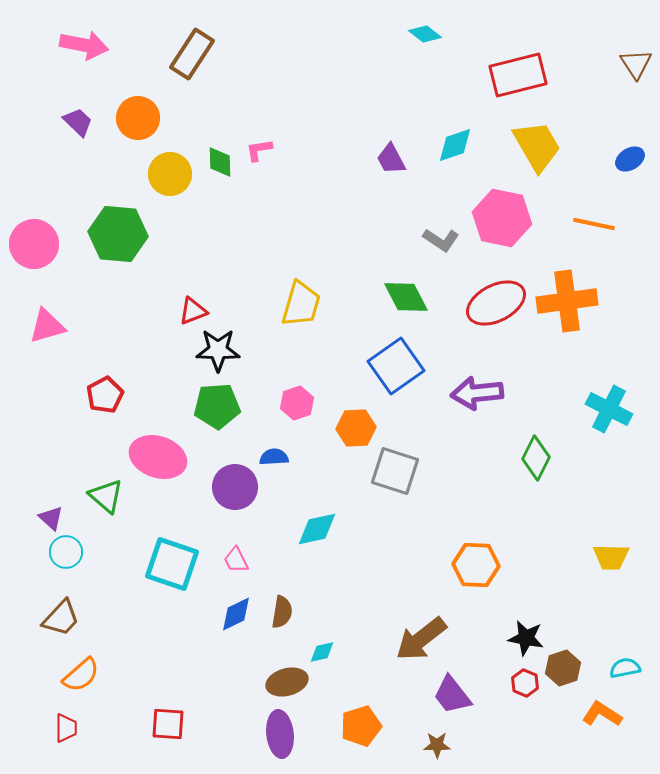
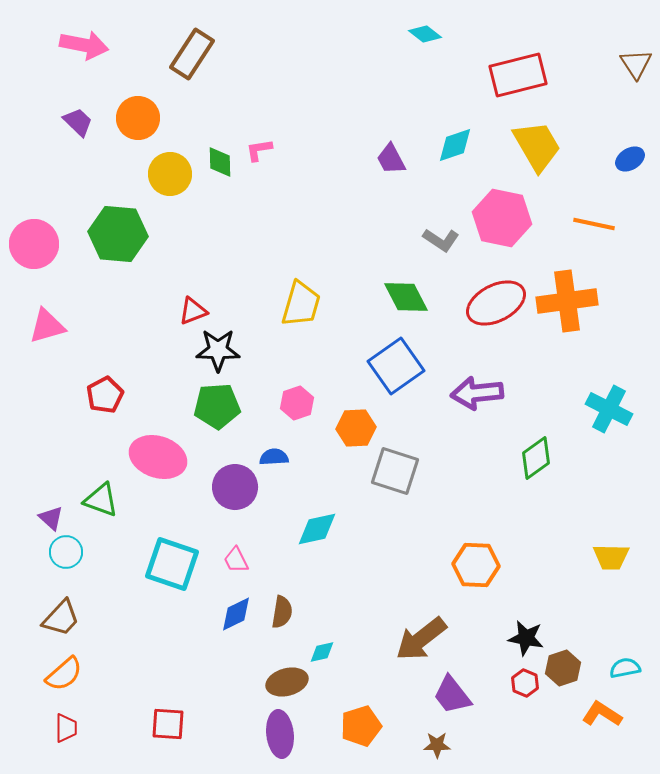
green diamond at (536, 458): rotated 27 degrees clockwise
green triangle at (106, 496): moved 5 px left, 4 px down; rotated 21 degrees counterclockwise
orange semicircle at (81, 675): moved 17 px left, 1 px up
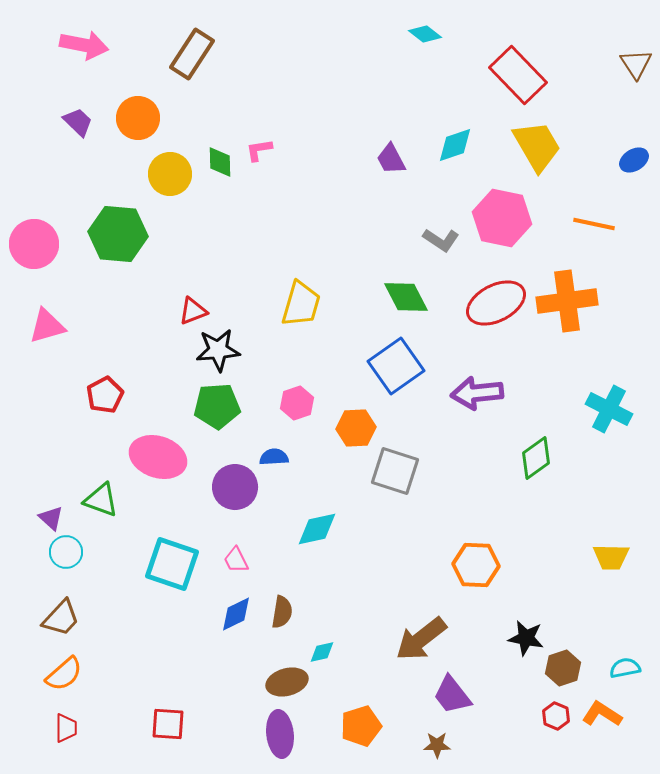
red rectangle at (518, 75): rotated 60 degrees clockwise
blue ellipse at (630, 159): moved 4 px right, 1 px down
black star at (218, 350): rotated 6 degrees counterclockwise
red hexagon at (525, 683): moved 31 px right, 33 px down
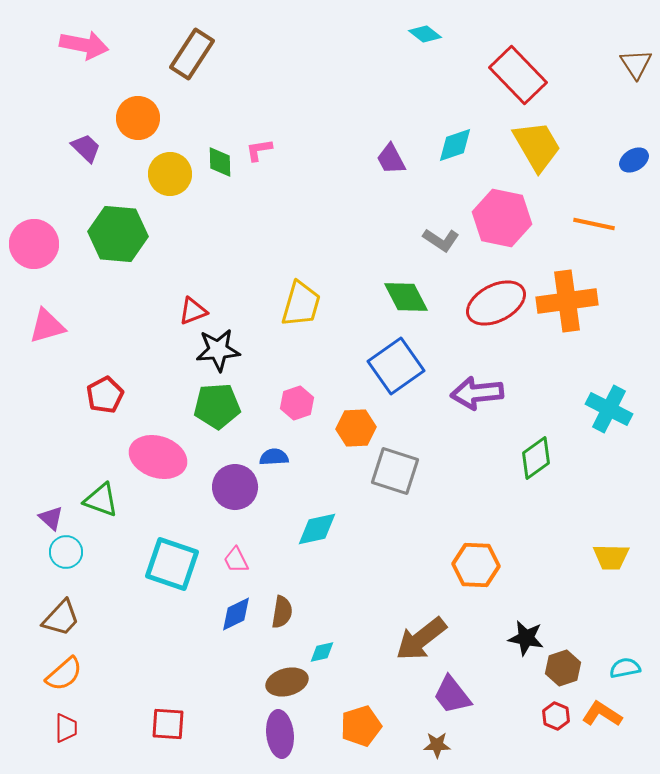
purple trapezoid at (78, 122): moved 8 px right, 26 px down
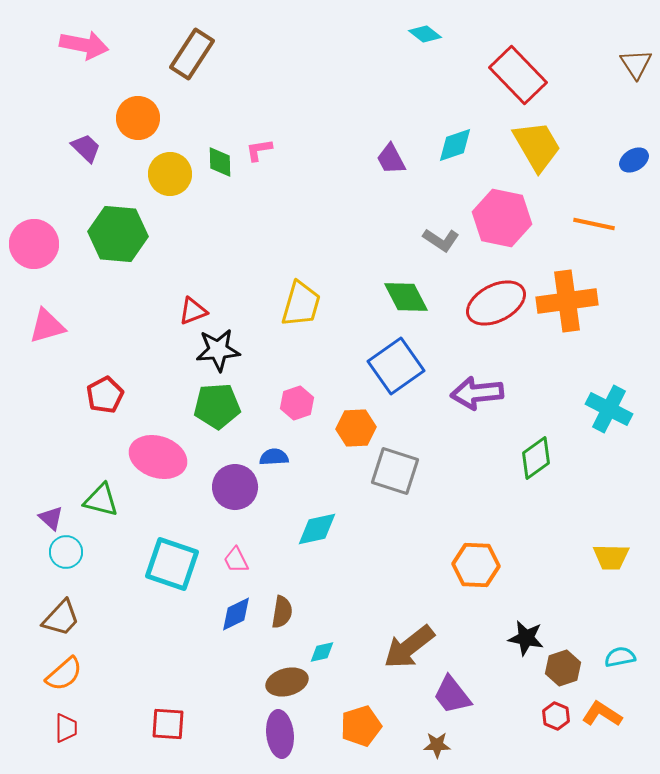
green triangle at (101, 500): rotated 6 degrees counterclockwise
brown arrow at (421, 639): moved 12 px left, 8 px down
cyan semicircle at (625, 668): moved 5 px left, 11 px up
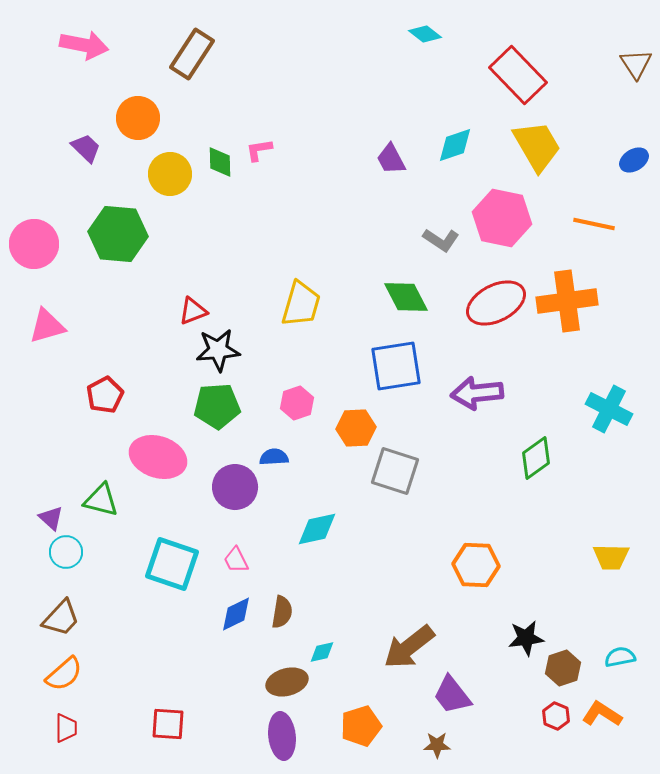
blue square at (396, 366): rotated 26 degrees clockwise
black star at (526, 638): rotated 18 degrees counterclockwise
purple ellipse at (280, 734): moved 2 px right, 2 px down
